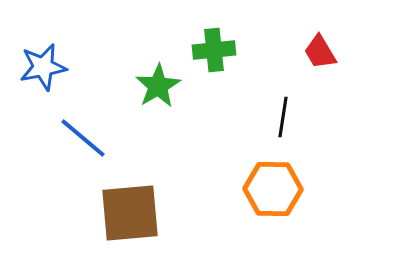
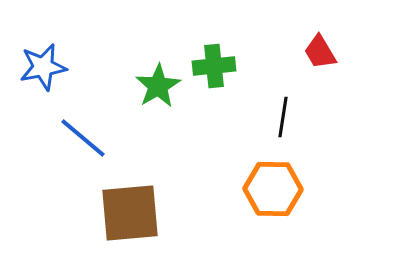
green cross: moved 16 px down
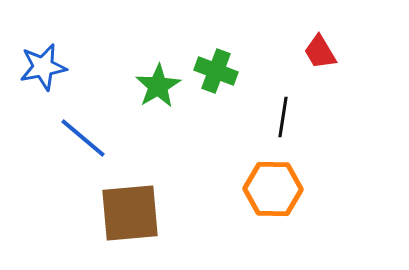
green cross: moved 2 px right, 5 px down; rotated 27 degrees clockwise
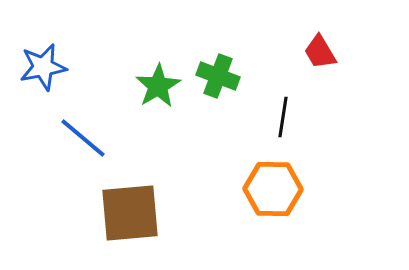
green cross: moved 2 px right, 5 px down
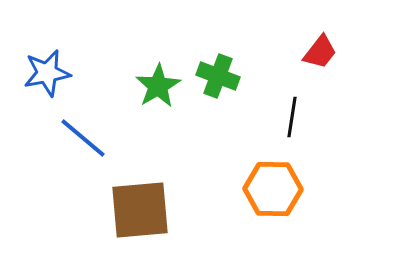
red trapezoid: rotated 111 degrees counterclockwise
blue star: moved 4 px right, 6 px down
black line: moved 9 px right
brown square: moved 10 px right, 3 px up
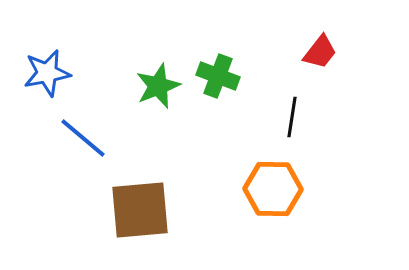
green star: rotated 9 degrees clockwise
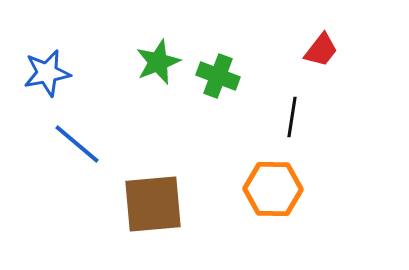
red trapezoid: moved 1 px right, 2 px up
green star: moved 24 px up
blue line: moved 6 px left, 6 px down
brown square: moved 13 px right, 6 px up
